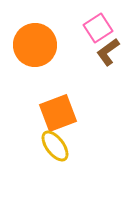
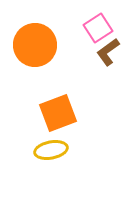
yellow ellipse: moved 4 px left, 4 px down; rotated 64 degrees counterclockwise
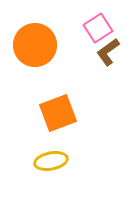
yellow ellipse: moved 11 px down
